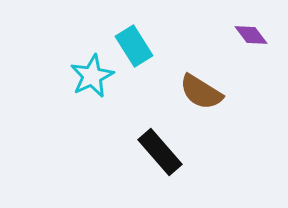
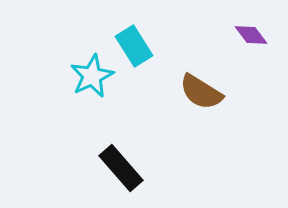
black rectangle: moved 39 px left, 16 px down
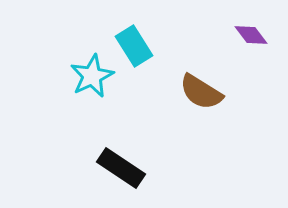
black rectangle: rotated 15 degrees counterclockwise
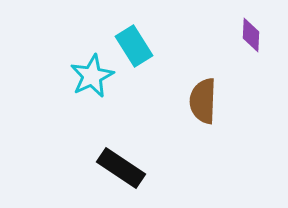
purple diamond: rotated 40 degrees clockwise
brown semicircle: moved 2 px right, 9 px down; rotated 60 degrees clockwise
